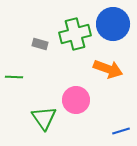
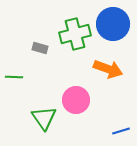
gray rectangle: moved 4 px down
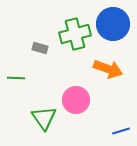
green line: moved 2 px right, 1 px down
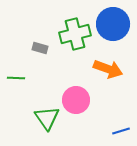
green triangle: moved 3 px right
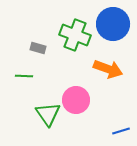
green cross: moved 1 px down; rotated 36 degrees clockwise
gray rectangle: moved 2 px left
green line: moved 8 px right, 2 px up
green triangle: moved 1 px right, 4 px up
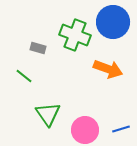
blue circle: moved 2 px up
green line: rotated 36 degrees clockwise
pink circle: moved 9 px right, 30 px down
blue line: moved 2 px up
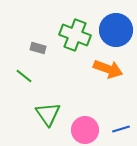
blue circle: moved 3 px right, 8 px down
